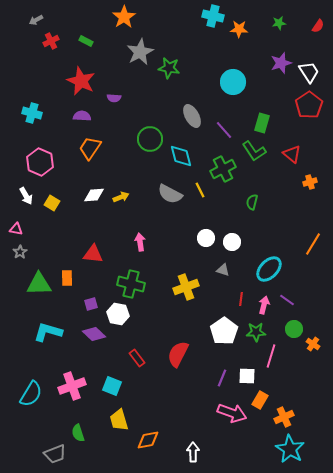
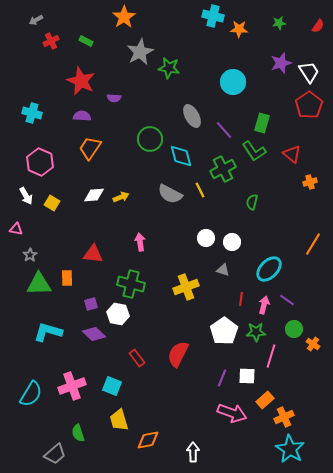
gray star at (20, 252): moved 10 px right, 3 px down
orange rectangle at (260, 400): moved 5 px right; rotated 18 degrees clockwise
gray trapezoid at (55, 454): rotated 20 degrees counterclockwise
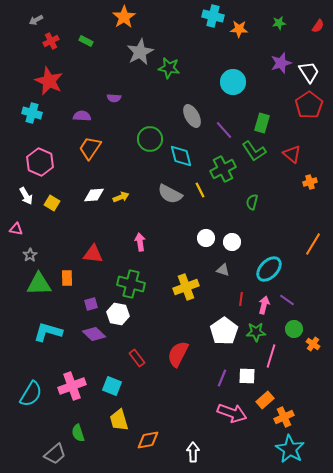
red star at (81, 81): moved 32 px left
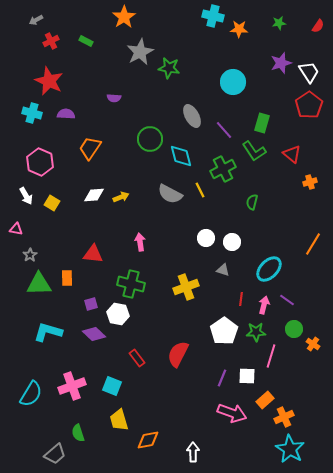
purple semicircle at (82, 116): moved 16 px left, 2 px up
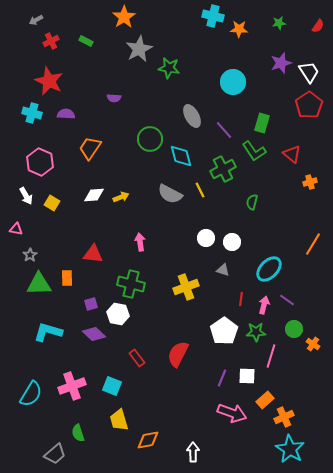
gray star at (140, 52): moved 1 px left, 3 px up
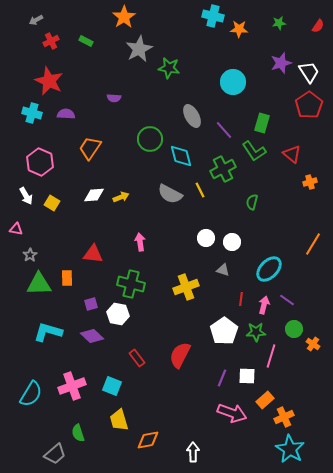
purple diamond at (94, 334): moved 2 px left, 2 px down
red semicircle at (178, 354): moved 2 px right, 1 px down
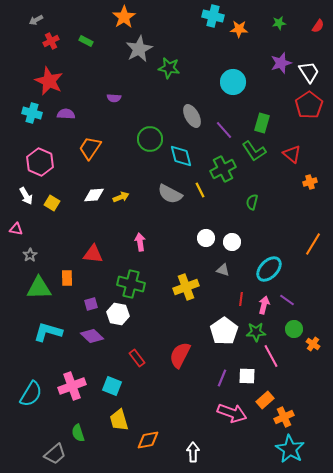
green triangle at (39, 284): moved 4 px down
pink line at (271, 356): rotated 45 degrees counterclockwise
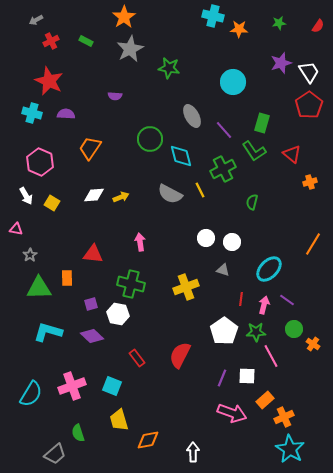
gray star at (139, 49): moved 9 px left
purple semicircle at (114, 98): moved 1 px right, 2 px up
